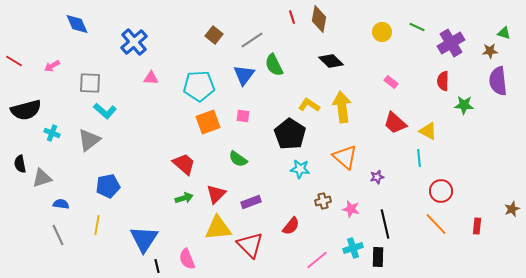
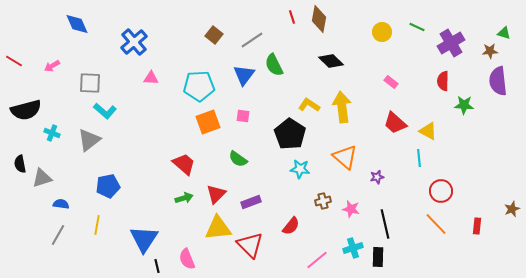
gray line at (58, 235): rotated 55 degrees clockwise
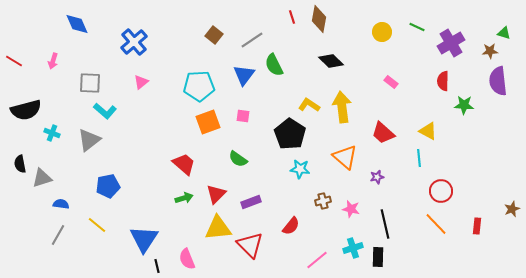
pink arrow at (52, 66): moved 1 px right, 5 px up; rotated 42 degrees counterclockwise
pink triangle at (151, 78): moved 10 px left, 4 px down; rotated 42 degrees counterclockwise
red trapezoid at (395, 123): moved 12 px left, 10 px down
yellow line at (97, 225): rotated 60 degrees counterclockwise
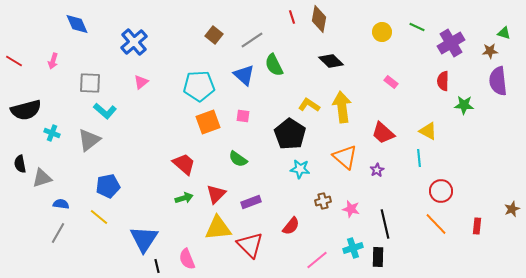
blue triangle at (244, 75): rotated 25 degrees counterclockwise
purple star at (377, 177): moved 7 px up; rotated 16 degrees counterclockwise
yellow line at (97, 225): moved 2 px right, 8 px up
gray line at (58, 235): moved 2 px up
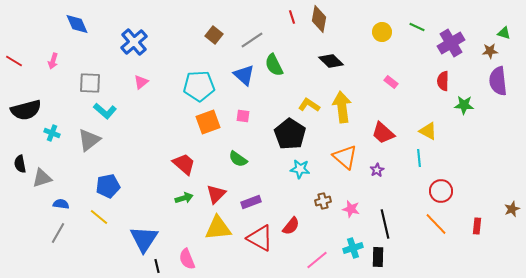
red triangle at (250, 245): moved 10 px right, 7 px up; rotated 16 degrees counterclockwise
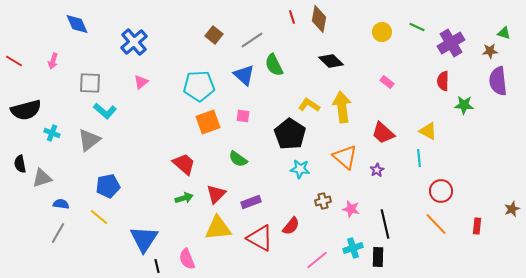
pink rectangle at (391, 82): moved 4 px left
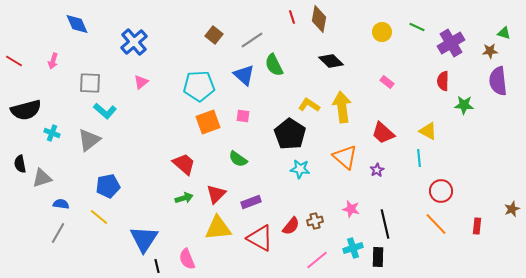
brown cross at (323, 201): moved 8 px left, 20 px down
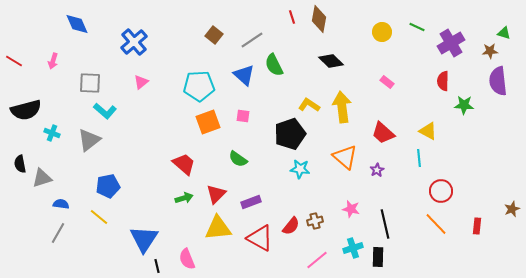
black pentagon at (290, 134): rotated 20 degrees clockwise
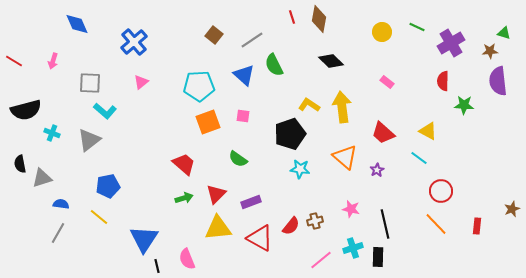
cyan line at (419, 158): rotated 48 degrees counterclockwise
pink line at (317, 260): moved 4 px right
